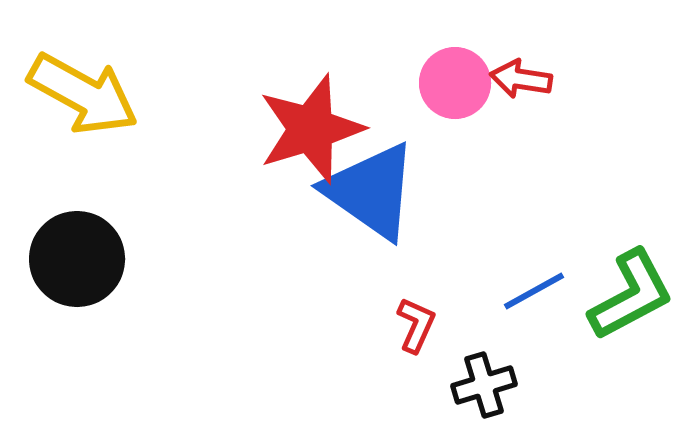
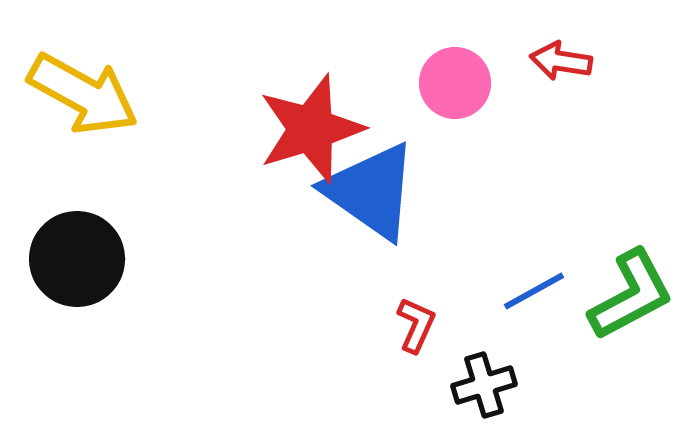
red arrow: moved 40 px right, 18 px up
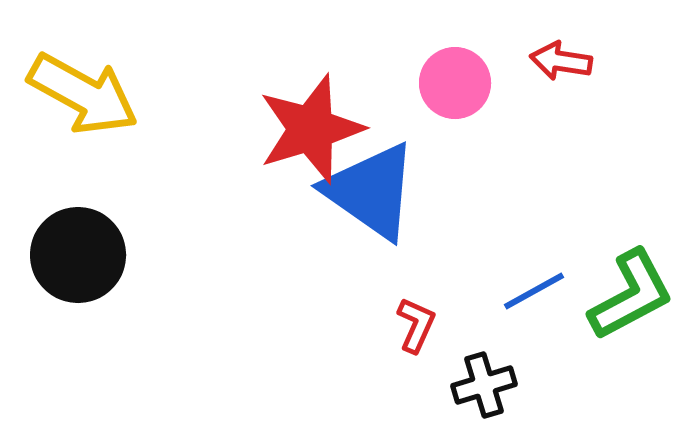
black circle: moved 1 px right, 4 px up
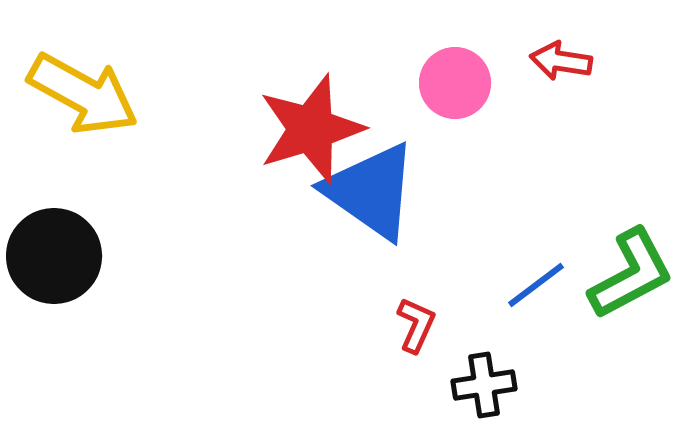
black circle: moved 24 px left, 1 px down
blue line: moved 2 px right, 6 px up; rotated 8 degrees counterclockwise
green L-shape: moved 21 px up
black cross: rotated 8 degrees clockwise
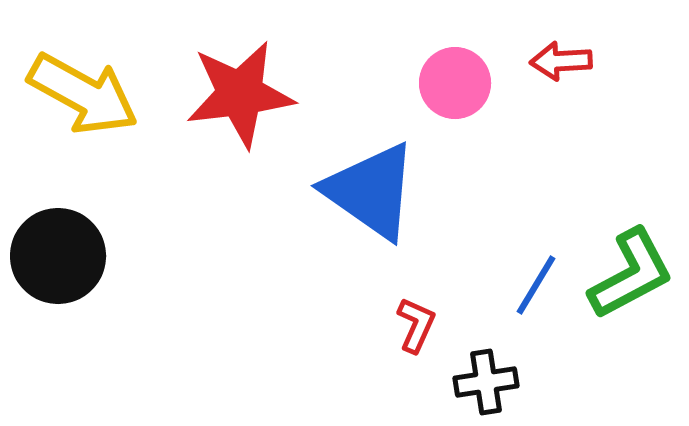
red arrow: rotated 12 degrees counterclockwise
red star: moved 71 px left, 35 px up; rotated 10 degrees clockwise
black circle: moved 4 px right
blue line: rotated 22 degrees counterclockwise
black cross: moved 2 px right, 3 px up
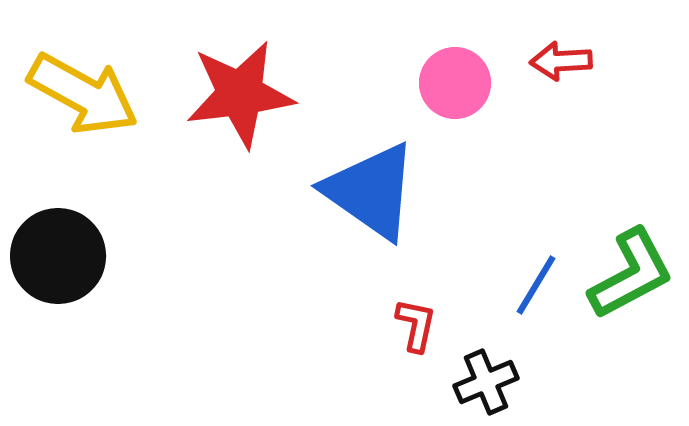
red L-shape: rotated 12 degrees counterclockwise
black cross: rotated 14 degrees counterclockwise
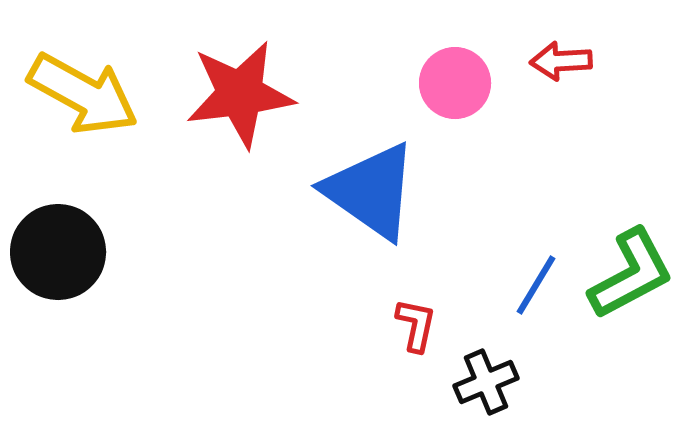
black circle: moved 4 px up
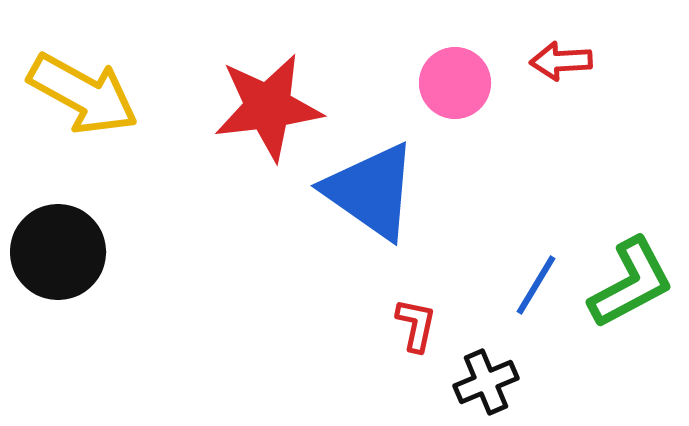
red star: moved 28 px right, 13 px down
green L-shape: moved 9 px down
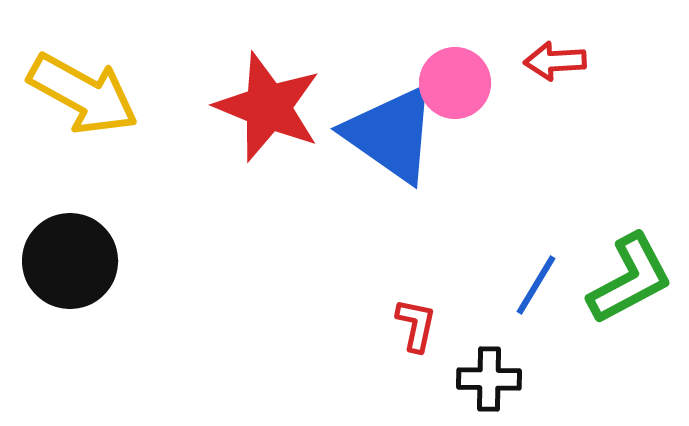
red arrow: moved 6 px left
red star: rotated 29 degrees clockwise
blue triangle: moved 20 px right, 57 px up
black circle: moved 12 px right, 9 px down
green L-shape: moved 1 px left, 4 px up
black cross: moved 3 px right, 3 px up; rotated 24 degrees clockwise
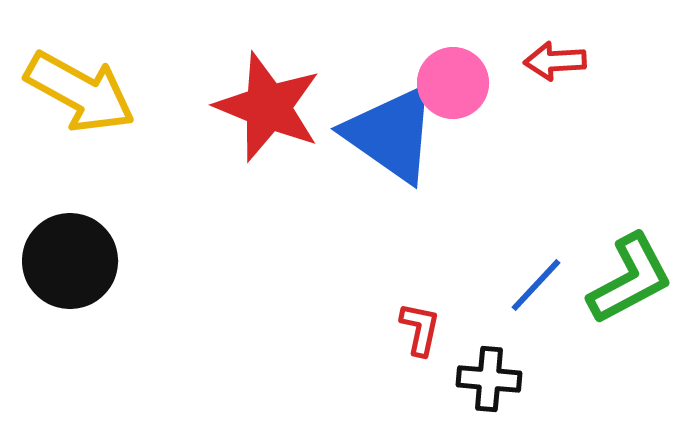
pink circle: moved 2 px left
yellow arrow: moved 3 px left, 2 px up
blue line: rotated 12 degrees clockwise
red L-shape: moved 4 px right, 4 px down
black cross: rotated 4 degrees clockwise
